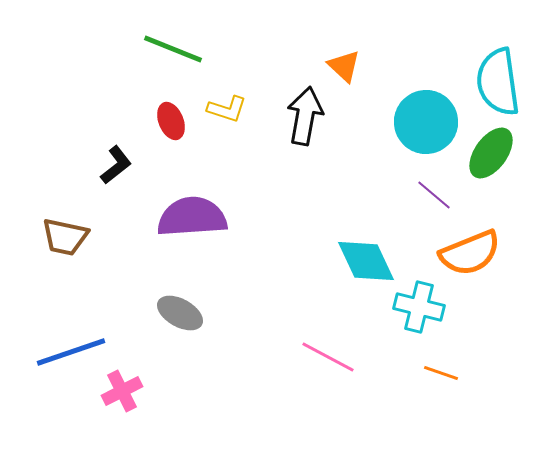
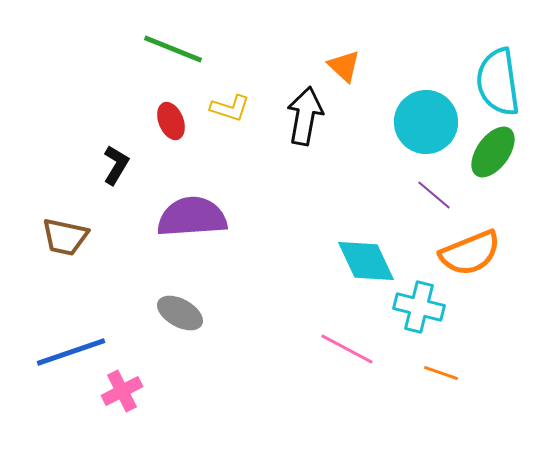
yellow L-shape: moved 3 px right, 1 px up
green ellipse: moved 2 px right, 1 px up
black L-shape: rotated 21 degrees counterclockwise
pink line: moved 19 px right, 8 px up
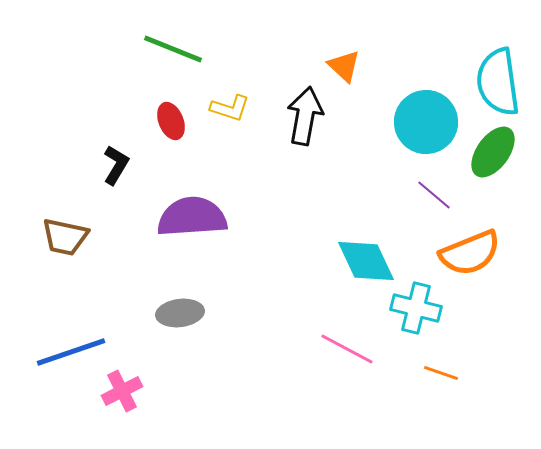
cyan cross: moved 3 px left, 1 px down
gray ellipse: rotated 36 degrees counterclockwise
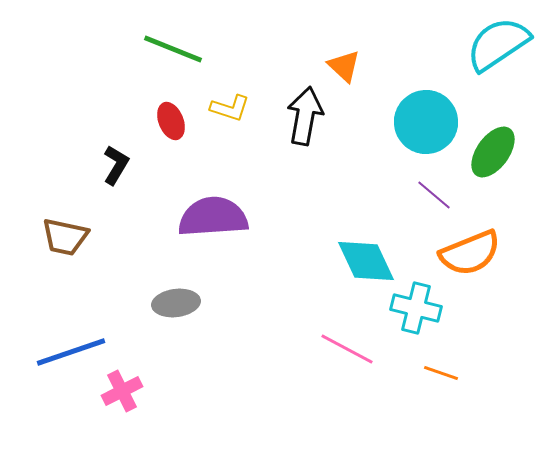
cyan semicircle: moved 38 px up; rotated 64 degrees clockwise
purple semicircle: moved 21 px right
gray ellipse: moved 4 px left, 10 px up
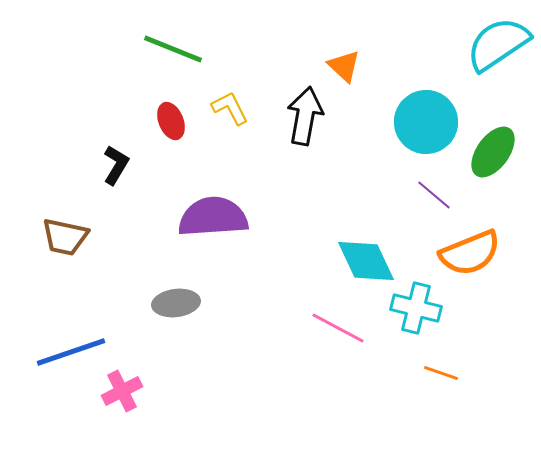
yellow L-shape: rotated 135 degrees counterclockwise
pink line: moved 9 px left, 21 px up
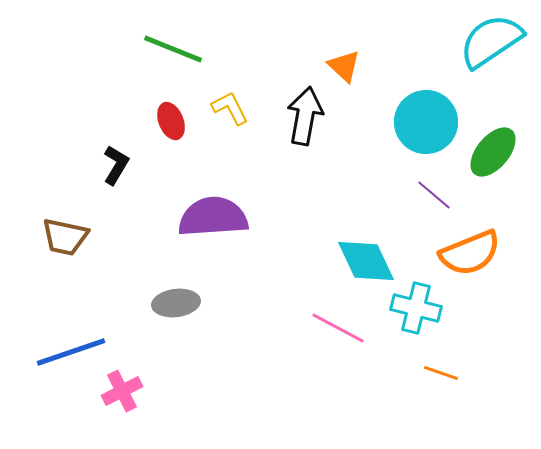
cyan semicircle: moved 7 px left, 3 px up
green ellipse: rotated 4 degrees clockwise
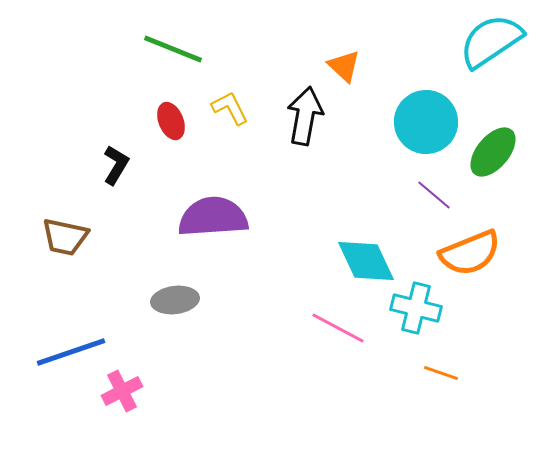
gray ellipse: moved 1 px left, 3 px up
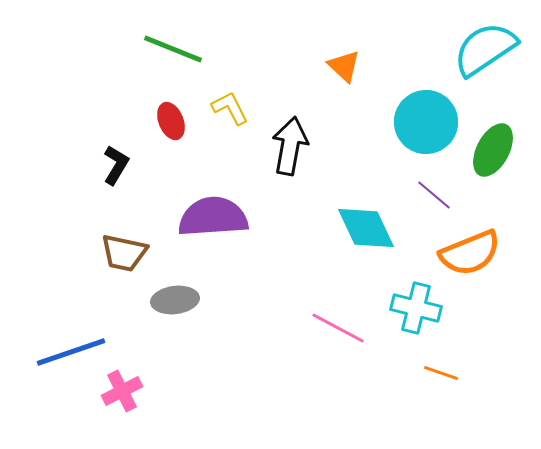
cyan semicircle: moved 6 px left, 8 px down
black arrow: moved 15 px left, 30 px down
green ellipse: moved 2 px up; rotated 12 degrees counterclockwise
brown trapezoid: moved 59 px right, 16 px down
cyan diamond: moved 33 px up
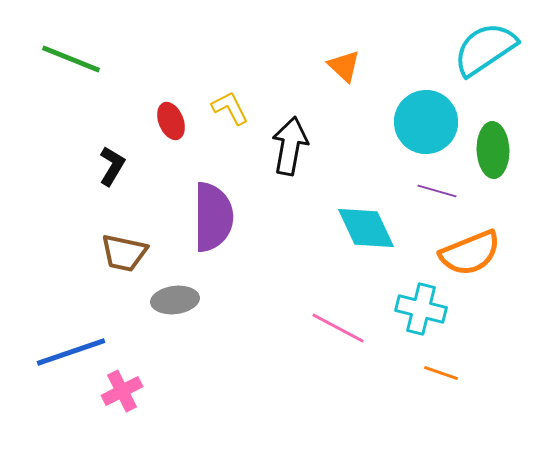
green line: moved 102 px left, 10 px down
green ellipse: rotated 30 degrees counterclockwise
black L-shape: moved 4 px left, 1 px down
purple line: moved 3 px right, 4 px up; rotated 24 degrees counterclockwise
purple semicircle: rotated 94 degrees clockwise
cyan cross: moved 5 px right, 1 px down
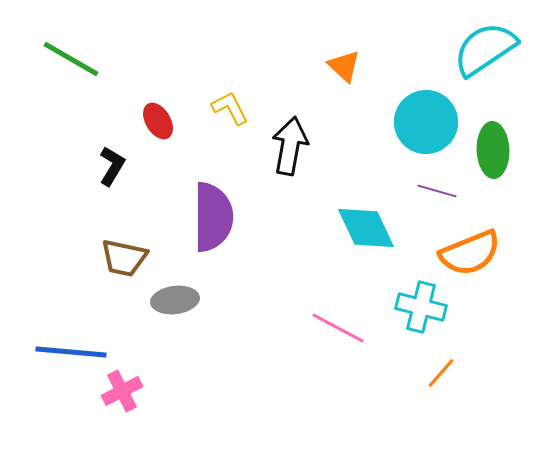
green line: rotated 8 degrees clockwise
red ellipse: moved 13 px left; rotated 9 degrees counterclockwise
brown trapezoid: moved 5 px down
cyan cross: moved 2 px up
blue line: rotated 24 degrees clockwise
orange line: rotated 68 degrees counterclockwise
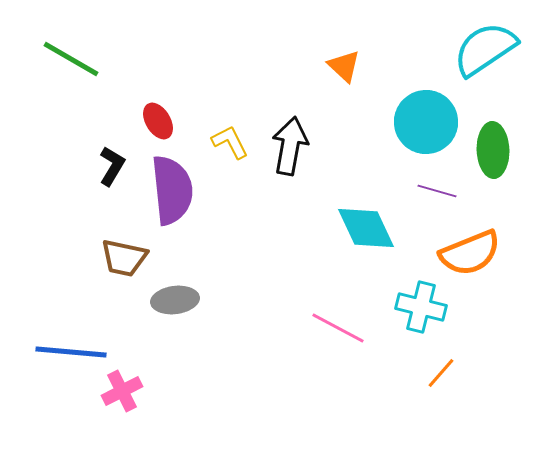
yellow L-shape: moved 34 px down
purple semicircle: moved 41 px left, 27 px up; rotated 6 degrees counterclockwise
